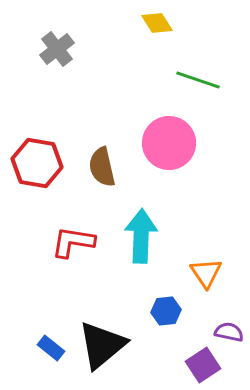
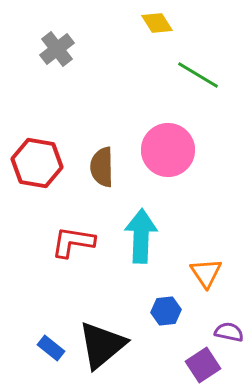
green line: moved 5 px up; rotated 12 degrees clockwise
pink circle: moved 1 px left, 7 px down
brown semicircle: rotated 12 degrees clockwise
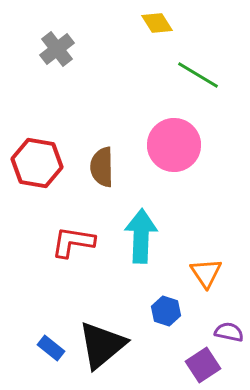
pink circle: moved 6 px right, 5 px up
blue hexagon: rotated 24 degrees clockwise
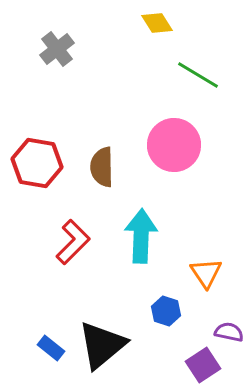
red L-shape: rotated 126 degrees clockwise
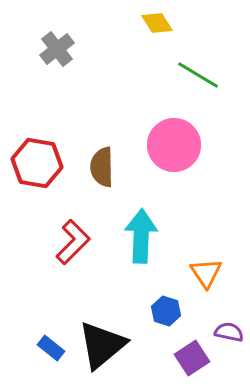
purple square: moved 11 px left, 7 px up
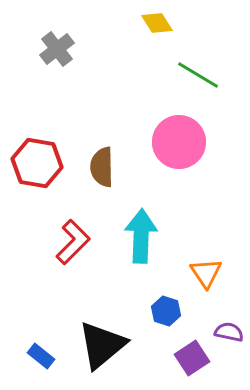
pink circle: moved 5 px right, 3 px up
blue rectangle: moved 10 px left, 8 px down
